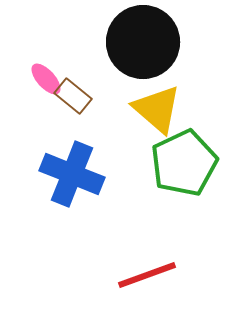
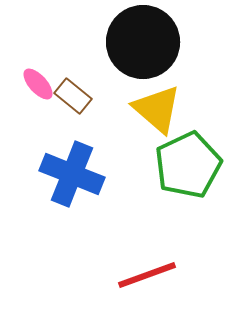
pink ellipse: moved 8 px left, 5 px down
green pentagon: moved 4 px right, 2 px down
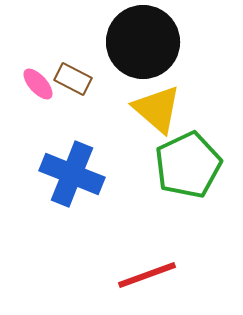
brown rectangle: moved 17 px up; rotated 12 degrees counterclockwise
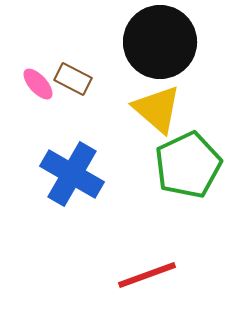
black circle: moved 17 px right
blue cross: rotated 8 degrees clockwise
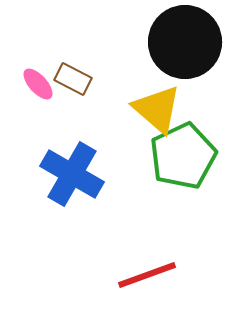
black circle: moved 25 px right
green pentagon: moved 5 px left, 9 px up
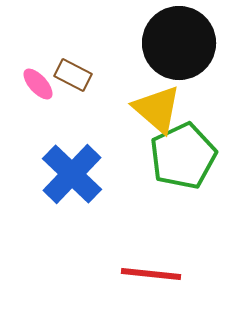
black circle: moved 6 px left, 1 px down
brown rectangle: moved 4 px up
blue cross: rotated 14 degrees clockwise
red line: moved 4 px right, 1 px up; rotated 26 degrees clockwise
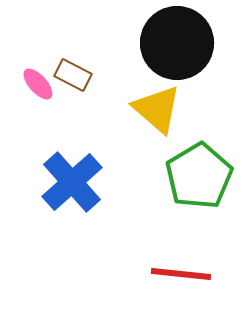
black circle: moved 2 px left
green pentagon: moved 16 px right, 20 px down; rotated 6 degrees counterclockwise
blue cross: moved 8 px down; rotated 4 degrees clockwise
red line: moved 30 px right
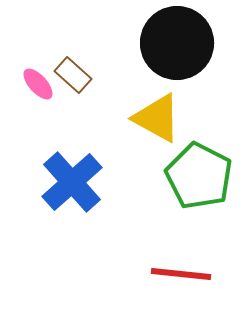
brown rectangle: rotated 15 degrees clockwise
yellow triangle: moved 9 px down; rotated 12 degrees counterclockwise
green pentagon: rotated 14 degrees counterclockwise
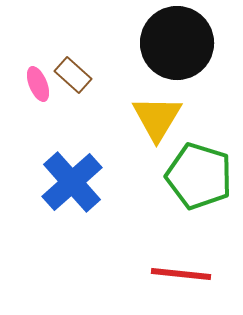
pink ellipse: rotated 20 degrees clockwise
yellow triangle: rotated 32 degrees clockwise
green pentagon: rotated 10 degrees counterclockwise
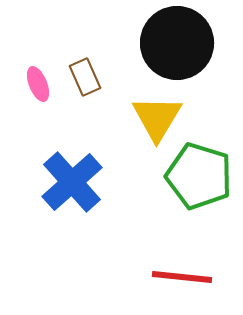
brown rectangle: moved 12 px right, 2 px down; rotated 24 degrees clockwise
red line: moved 1 px right, 3 px down
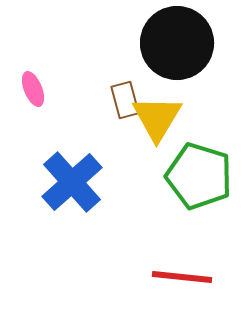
brown rectangle: moved 40 px right, 23 px down; rotated 9 degrees clockwise
pink ellipse: moved 5 px left, 5 px down
